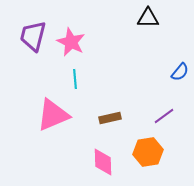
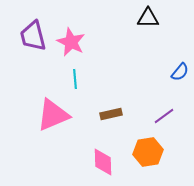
purple trapezoid: rotated 28 degrees counterclockwise
brown rectangle: moved 1 px right, 4 px up
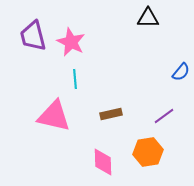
blue semicircle: moved 1 px right
pink triangle: moved 1 px right, 1 px down; rotated 36 degrees clockwise
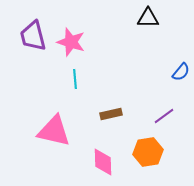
pink star: rotated 8 degrees counterclockwise
pink triangle: moved 15 px down
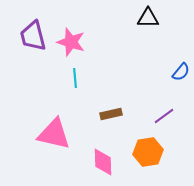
cyan line: moved 1 px up
pink triangle: moved 3 px down
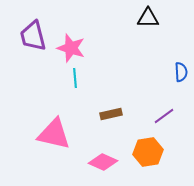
pink star: moved 6 px down
blue semicircle: rotated 42 degrees counterclockwise
pink diamond: rotated 64 degrees counterclockwise
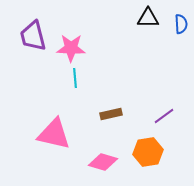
pink star: rotated 16 degrees counterclockwise
blue semicircle: moved 48 px up
pink diamond: rotated 8 degrees counterclockwise
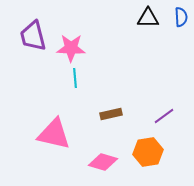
blue semicircle: moved 7 px up
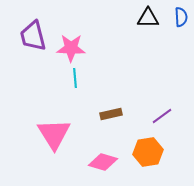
purple line: moved 2 px left
pink triangle: rotated 45 degrees clockwise
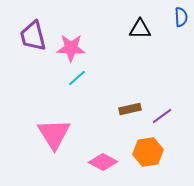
black triangle: moved 8 px left, 11 px down
cyan line: moved 2 px right; rotated 54 degrees clockwise
brown rectangle: moved 19 px right, 5 px up
pink diamond: rotated 12 degrees clockwise
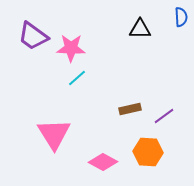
purple trapezoid: rotated 40 degrees counterclockwise
purple line: moved 2 px right
orange hexagon: rotated 12 degrees clockwise
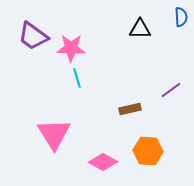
cyan line: rotated 66 degrees counterclockwise
purple line: moved 7 px right, 26 px up
orange hexagon: moved 1 px up
